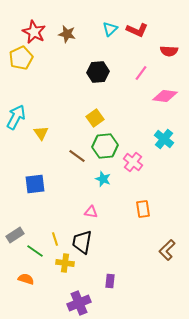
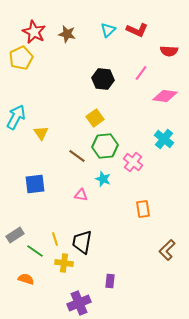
cyan triangle: moved 2 px left, 1 px down
black hexagon: moved 5 px right, 7 px down; rotated 10 degrees clockwise
pink triangle: moved 10 px left, 17 px up
yellow cross: moved 1 px left
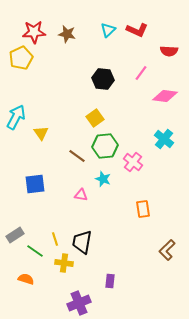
red star: rotated 30 degrees counterclockwise
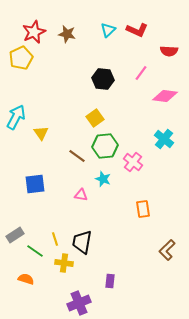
red star: rotated 20 degrees counterclockwise
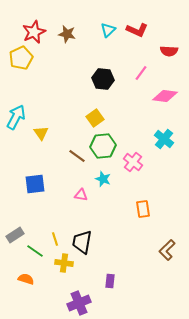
green hexagon: moved 2 px left
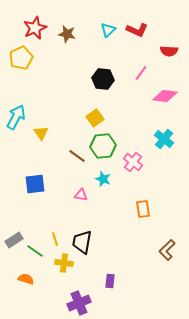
red star: moved 1 px right, 4 px up
gray rectangle: moved 1 px left, 5 px down
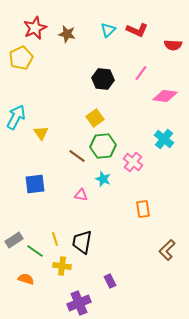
red semicircle: moved 4 px right, 6 px up
yellow cross: moved 2 px left, 3 px down
purple rectangle: rotated 32 degrees counterclockwise
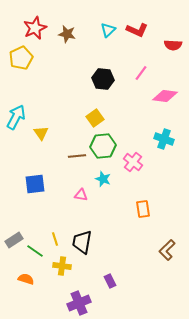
cyan cross: rotated 18 degrees counterclockwise
brown line: rotated 42 degrees counterclockwise
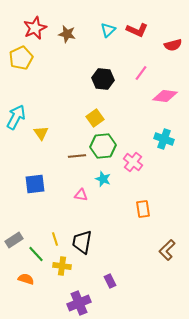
red semicircle: rotated 18 degrees counterclockwise
green line: moved 1 px right, 3 px down; rotated 12 degrees clockwise
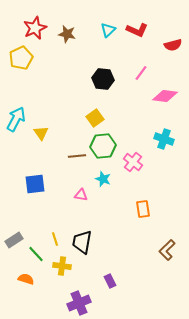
cyan arrow: moved 2 px down
